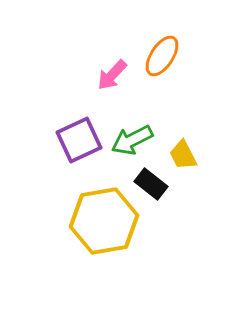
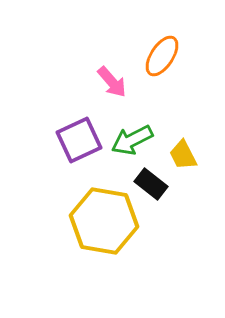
pink arrow: moved 7 px down; rotated 84 degrees counterclockwise
yellow hexagon: rotated 20 degrees clockwise
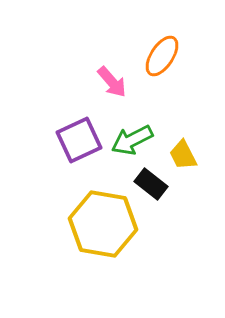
yellow hexagon: moved 1 px left, 3 px down
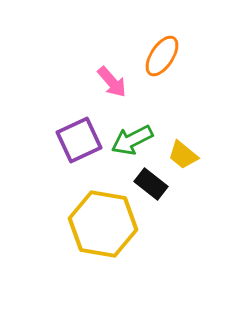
yellow trapezoid: rotated 24 degrees counterclockwise
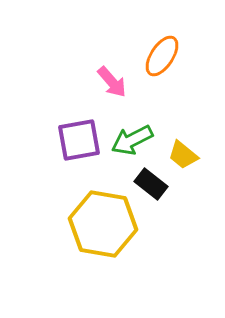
purple square: rotated 15 degrees clockwise
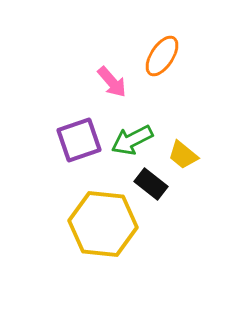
purple square: rotated 9 degrees counterclockwise
yellow hexagon: rotated 4 degrees counterclockwise
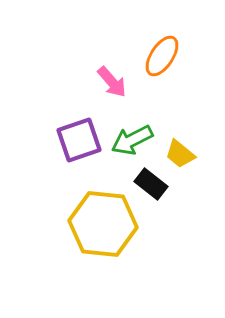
yellow trapezoid: moved 3 px left, 1 px up
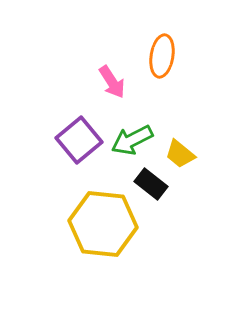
orange ellipse: rotated 24 degrees counterclockwise
pink arrow: rotated 8 degrees clockwise
purple square: rotated 21 degrees counterclockwise
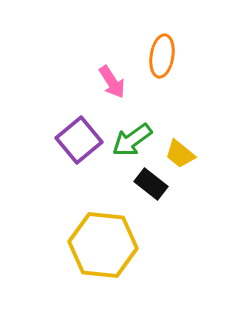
green arrow: rotated 9 degrees counterclockwise
yellow hexagon: moved 21 px down
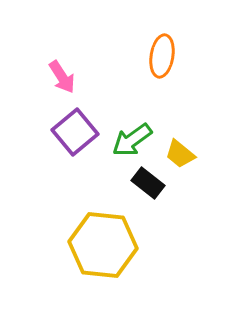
pink arrow: moved 50 px left, 5 px up
purple square: moved 4 px left, 8 px up
black rectangle: moved 3 px left, 1 px up
